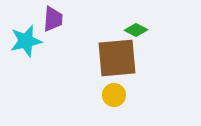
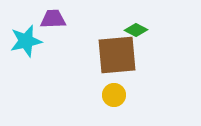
purple trapezoid: rotated 96 degrees counterclockwise
brown square: moved 3 px up
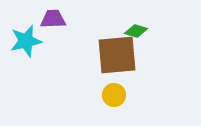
green diamond: moved 1 px down; rotated 10 degrees counterclockwise
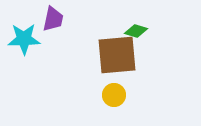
purple trapezoid: rotated 104 degrees clockwise
cyan star: moved 2 px left, 2 px up; rotated 12 degrees clockwise
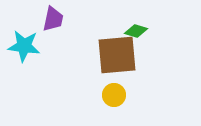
cyan star: moved 7 px down; rotated 8 degrees clockwise
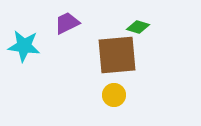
purple trapezoid: moved 14 px right, 4 px down; rotated 128 degrees counterclockwise
green diamond: moved 2 px right, 4 px up
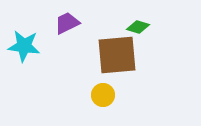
yellow circle: moved 11 px left
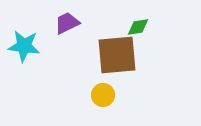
green diamond: rotated 25 degrees counterclockwise
